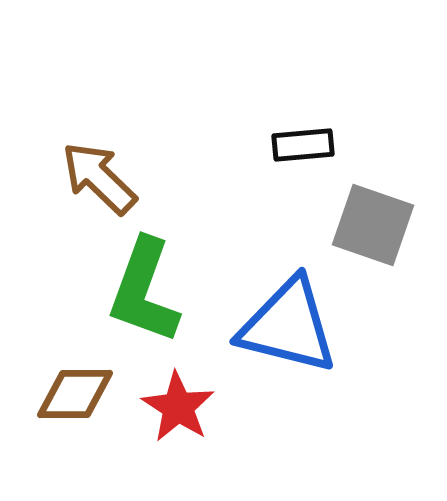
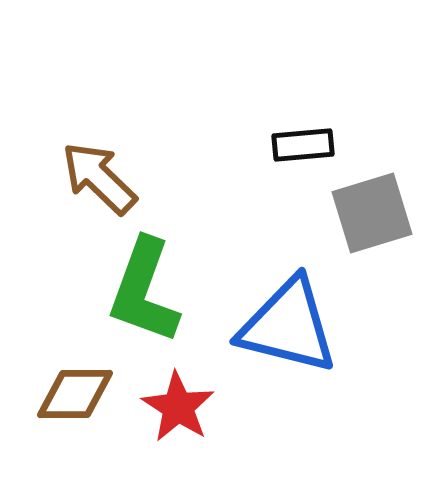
gray square: moved 1 px left, 12 px up; rotated 36 degrees counterclockwise
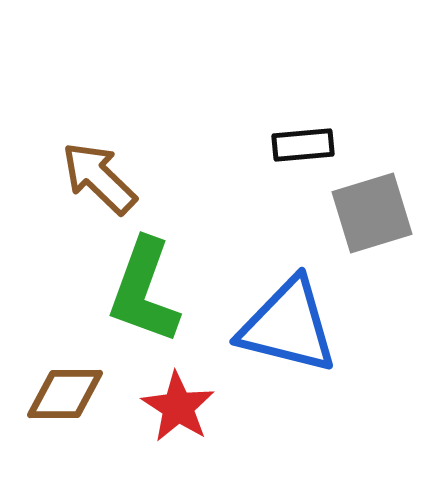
brown diamond: moved 10 px left
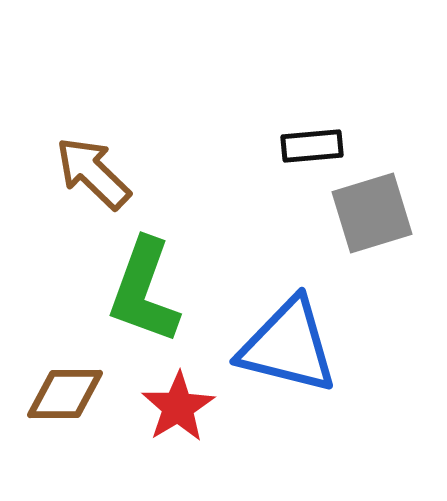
black rectangle: moved 9 px right, 1 px down
brown arrow: moved 6 px left, 5 px up
blue triangle: moved 20 px down
red star: rotated 8 degrees clockwise
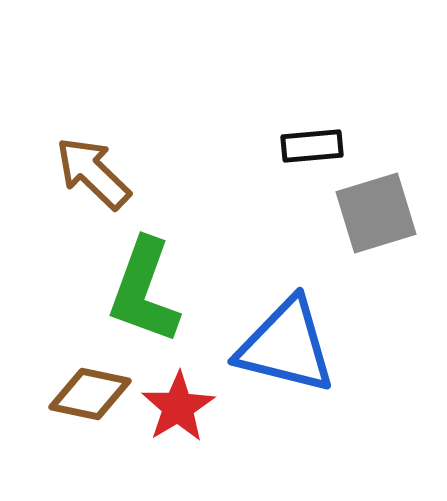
gray square: moved 4 px right
blue triangle: moved 2 px left
brown diamond: moved 25 px right; rotated 12 degrees clockwise
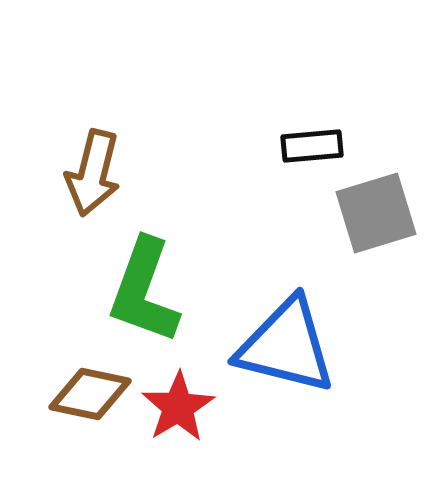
brown arrow: rotated 120 degrees counterclockwise
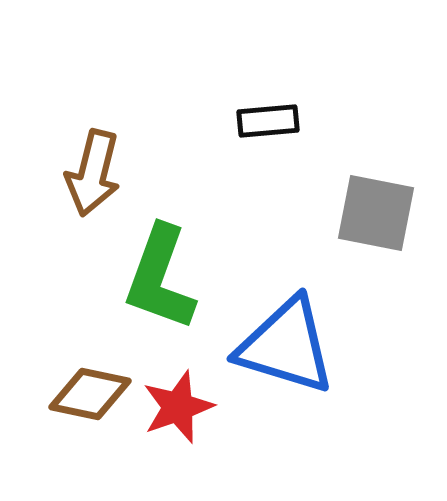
black rectangle: moved 44 px left, 25 px up
gray square: rotated 28 degrees clockwise
green L-shape: moved 16 px right, 13 px up
blue triangle: rotated 3 degrees clockwise
red star: rotated 12 degrees clockwise
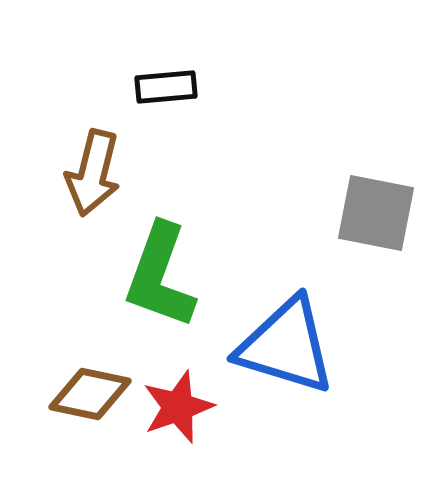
black rectangle: moved 102 px left, 34 px up
green L-shape: moved 2 px up
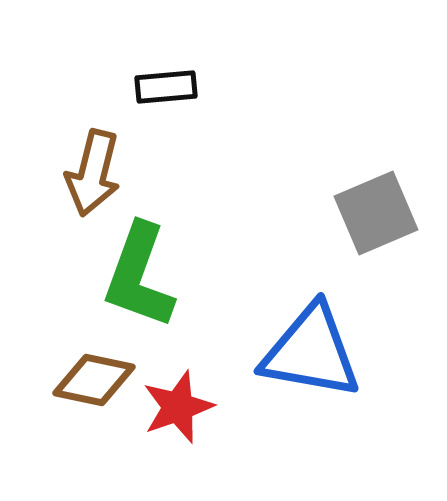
gray square: rotated 34 degrees counterclockwise
green L-shape: moved 21 px left
blue triangle: moved 25 px right, 6 px down; rotated 7 degrees counterclockwise
brown diamond: moved 4 px right, 14 px up
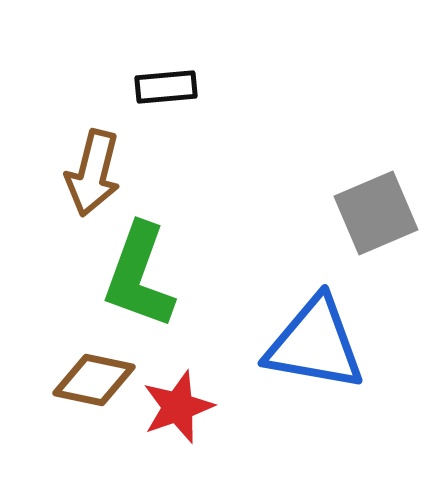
blue triangle: moved 4 px right, 8 px up
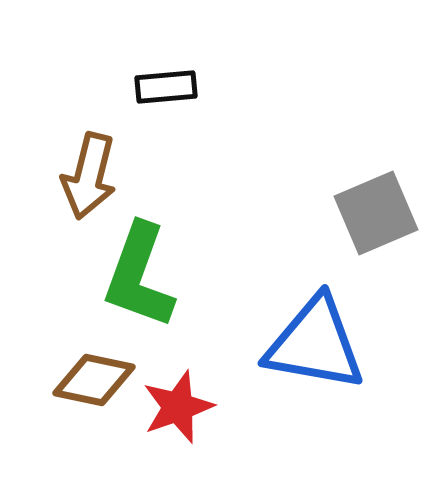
brown arrow: moved 4 px left, 3 px down
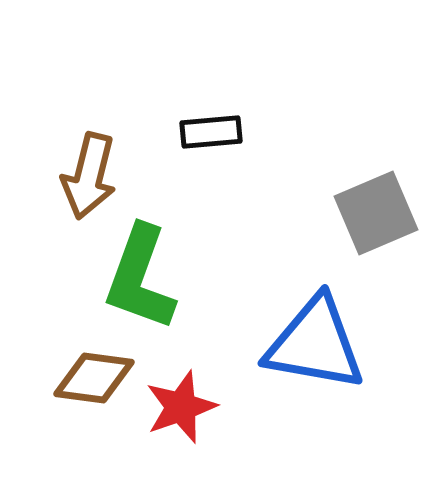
black rectangle: moved 45 px right, 45 px down
green L-shape: moved 1 px right, 2 px down
brown diamond: moved 2 px up; rotated 4 degrees counterclockwise
red star: moved 3 px right
